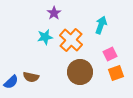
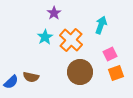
cyan star: rotated 21 degrees counterclockwise
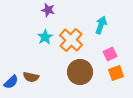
purple star: moved 6 px left, 3 px up; rotated 24 degrees counterclockwise
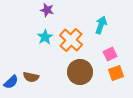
purple star: moved 1 px left
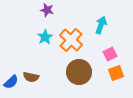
brown circle: moved 1 px left
